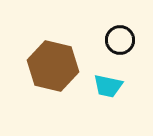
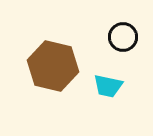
black circle: moved 3 px right, 3 px up
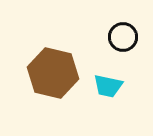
brown hexagon: moved 7 px down
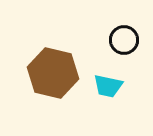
black circle: moved 1 px right, 3 px down
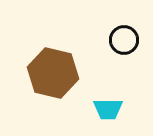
cyan trapezoid: moved 23 px down; rotated 12 degrees counterclockwise
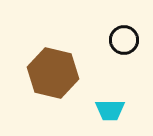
cyan trapezoid: moved 2 px right, 1 px down
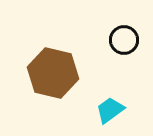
cyan trapezoid: rotated 144 degrees clockwise
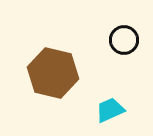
cyan trapezoid: rotated 12 degrees clockwise
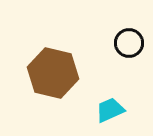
black circle: moved 5 px right, 3 px down
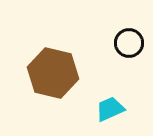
cyan trapezoid: moved 1 px up
